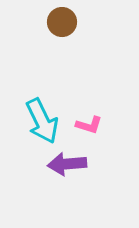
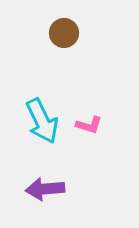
brown circle: moved 2 px right, 11 px down
purple arrow: moved 22 px left, 25 px down
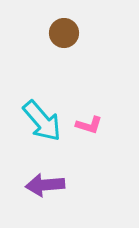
cyan arrow: rotated 15 degrees counterclockwise
purple arrow: moved 4 px up
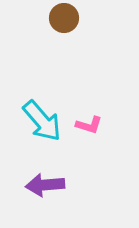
brown circle: moved 15 px up
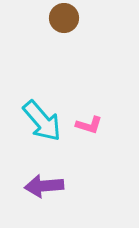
purple arrow: moved 1 px left, 1 px down
